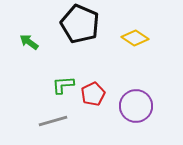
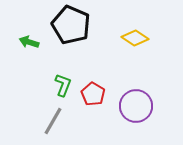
black pentagon: moved 9 px left, 1 px down
green arrow: rotated 18 degrees counterclockwise
green L-shape: rotated 115 degrees clockwise
red pentagon: rotated 15 degrees counterclockwise
gray line: rotated 44 degrees counterclockwise
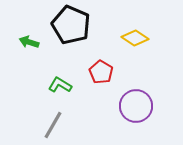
green L-shape: moved 3 px left; rotated 80 degrees counterclockwise
red pentagon: moved 8 px right, 22 px up
gray line: moved 4 px down
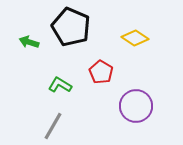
black pentagon: moved 2 px down
gray line: moved 1 px down
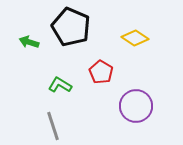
gray line: rotated 48 degrees counterclockwise
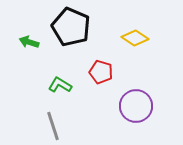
red pentagon: rotated 15 degrees counterclockwise
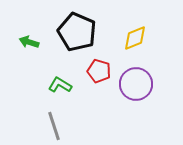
black pentagon: moved 6 px right, 5 px down
yellow diamond: rotated 56 degrees counterclockwise
red pentagon: moved 2 px left, 1 px up
purple circle: moved 22 px up
gray line: moved 1 px right
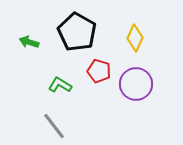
black pentagon: rotated 6 degrees clockwise
yellow diamond: rotated 44 degrees counterclockwise
gray line: rotated 20 degrees counterclockwise
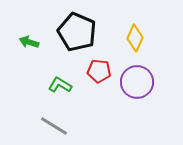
black pentagon: rotated 6 degrees counterclockwise
red pentagon: rotated 10 degrees counterclockwise
purple circle: moved 1 px right, 2 px up
gray line: rotated 20 degrees counterclockwise
